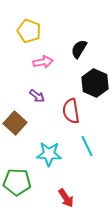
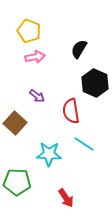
pink arrow: moved 8 px left, 5 px up
cyan line: moved 3 px left, 2 px up; rotated 30 degrees counterclockwise
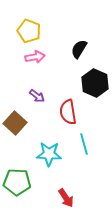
red semicircle: moved 3 px left, 1 px down
cyan line: rotated 40 degrees clockwise
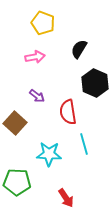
yellow pentagon: moved 14 px right, 8 px up
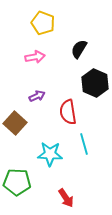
purple arrow: rotated 63 degrees counterclockwise
cyan star: moved 1 px right
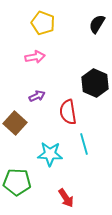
black semicircle: moved 18 px right, 25 px up
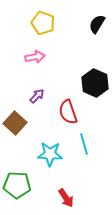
purple arrow: rotated 21 degrees counterclockwise
red semicircle: rotated 10 degrees counterclockwise
green pentagon: moved 3 px down
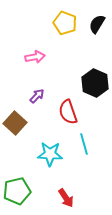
yellow pentagon: moved 22 px right
green pentagon: moved 6 px down; rotated 16 degrees counterclockwise
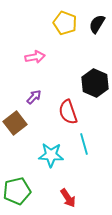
purple arrow: moved 3 px left, 1 px down
brown square: rotated 10 degrees clockwise
cyan star: moved 1 px right, 1 px down
red arrow: moved 2 px right
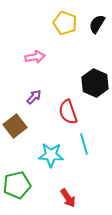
brown square: moved 3 px down
green pentagon: moved 6 px up
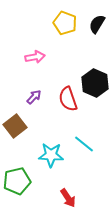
red semicircle: moved 13 px up
cyan line: rotated 35 degrees counterclockwise
green pentagon: moved 4 px up
